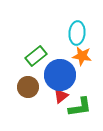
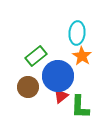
orange star: rotated 24 degrees clockwise
blue circle: moved 2 px left, 1 px down
green L-shape: rotated 100 degrees clockwise
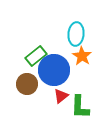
cyan ellipse: moved 1 px left, 1 px down
blue circle: moved 4 px left, 6 px up
brown circle: moved 1 px left, 3 px up
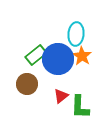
green rectangle: moved 1 px up
blue circle: moved 4 px right, 11 px up
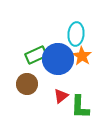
green rectangle: rotated 15 degrees clockwise
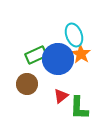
cyan ellipse: moved 2 px left, 1 px down; rotated 25 degrees counterclockwise
orange star: moved 1 px left, 2 px up
green L-shape: moved 1 px left, 1 px down
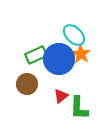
cyan ellipse: rotated 25 degrees counterclockwise
blue circle: moved 1 px right
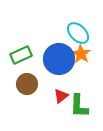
cyan ellipse: moved 4 px right, 2 px up
green rectangle: moved 15 px left
green L-shape: moved 2 px up
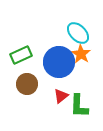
blue circle: moved 3 px down
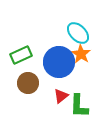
brown circle: moved 1 px right, 1 px up
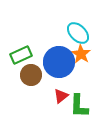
brown circle: moved 3 px right, 8 px up
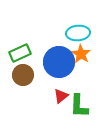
cyan ellipse: rotated 50 degrees counterclockwise
green rectangle: moved 1 px left, 2 px up
brown circle: moved 8 px left
